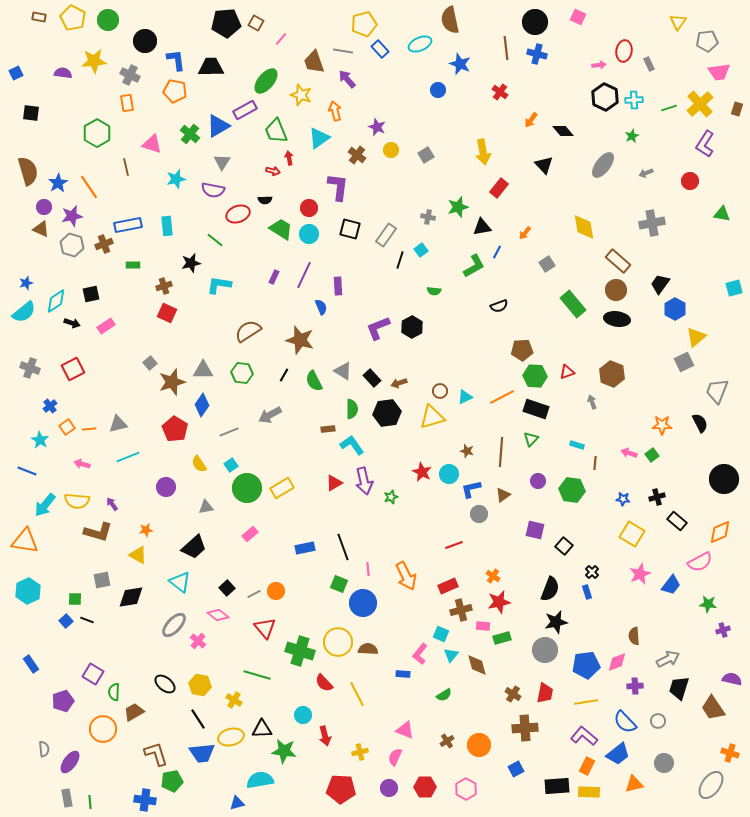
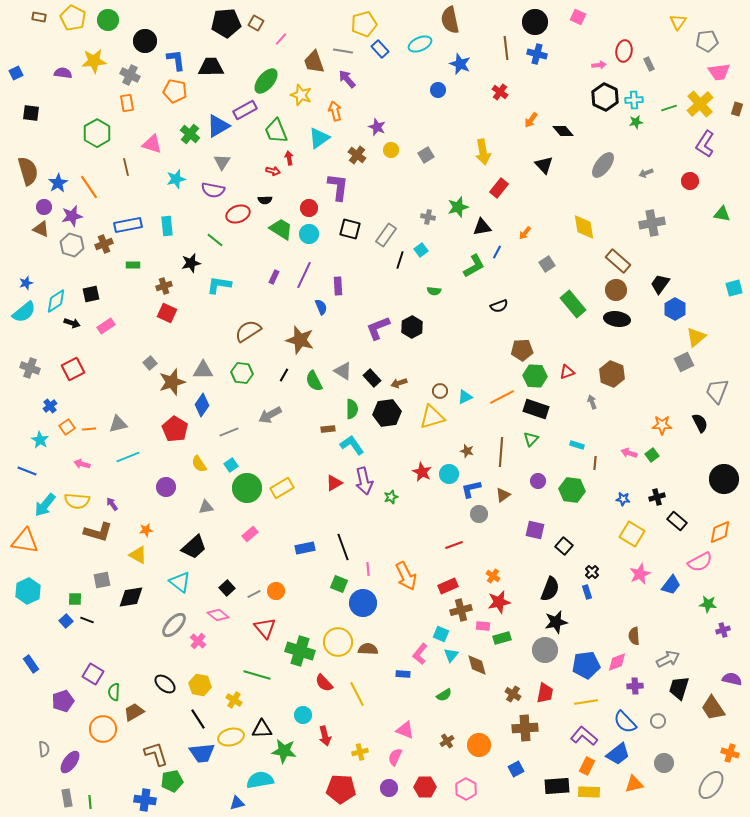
green star at (632, 136): moved 4 px right, 14 px up; rotated 16 degrees clockwise
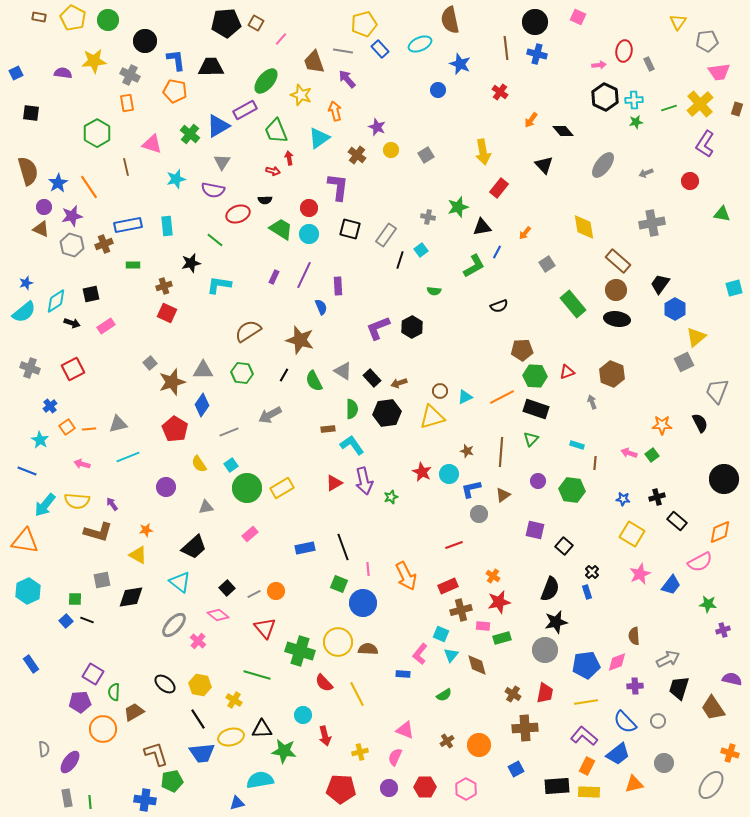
purple pentagon at (63, 701): moved 17 px right, 1 px down; rotated 15 degrees clockwise
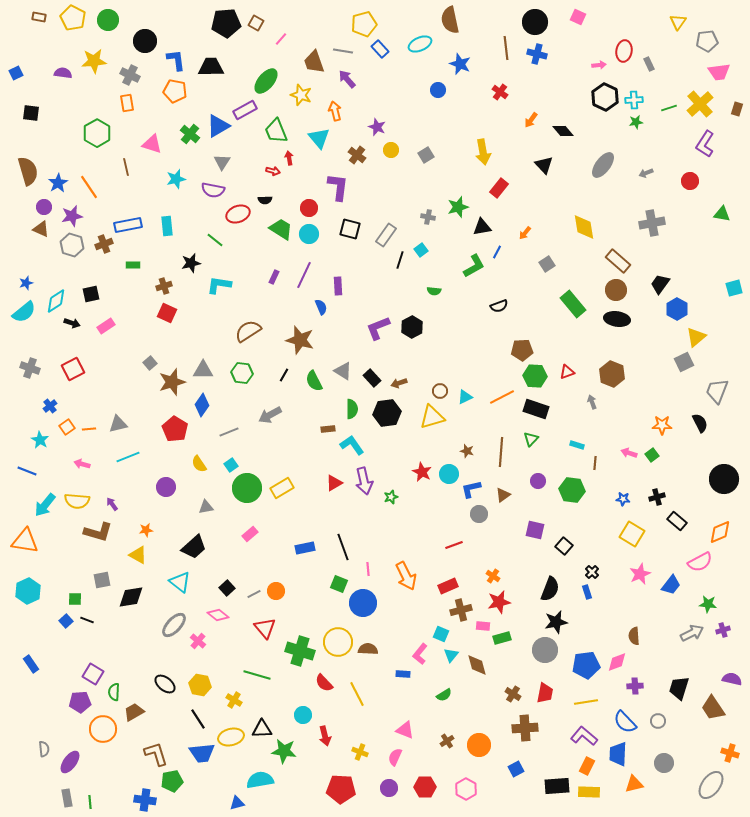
cyan triangle at (319, 138): rotated 35 degrees counterclockwise
blue hexagon at (675, 309): moved 2 px right
gray arrow at (668, 659): moved 24 px right, 26 px up
yellow cross at (360, 752): rotated 35 degrees clockwise
blue trapezoid at (618, 754): rotated 130 degrees clockwise
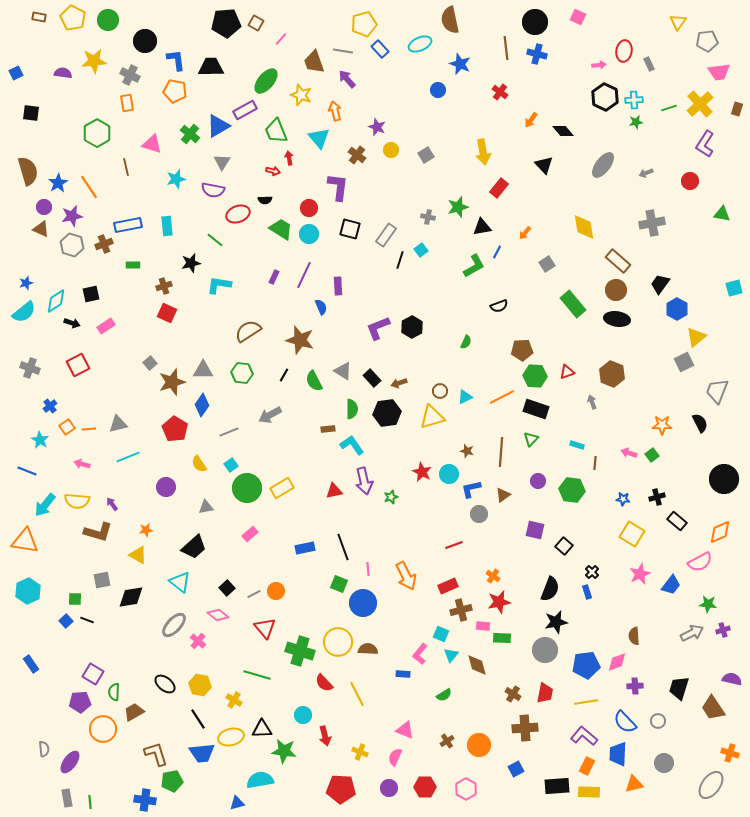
green semicircle at (434, 291): moved 32 px right, 51 px down; rotated 72 degrees counterclockwise
red square at (73, 369): moved 5 px right, 4 px up
red triangle at (334, 483): moved 8 px down; rotated 18 degrees clockwise
green rectangle at (502, 638): rotated 18 degrees clockwise
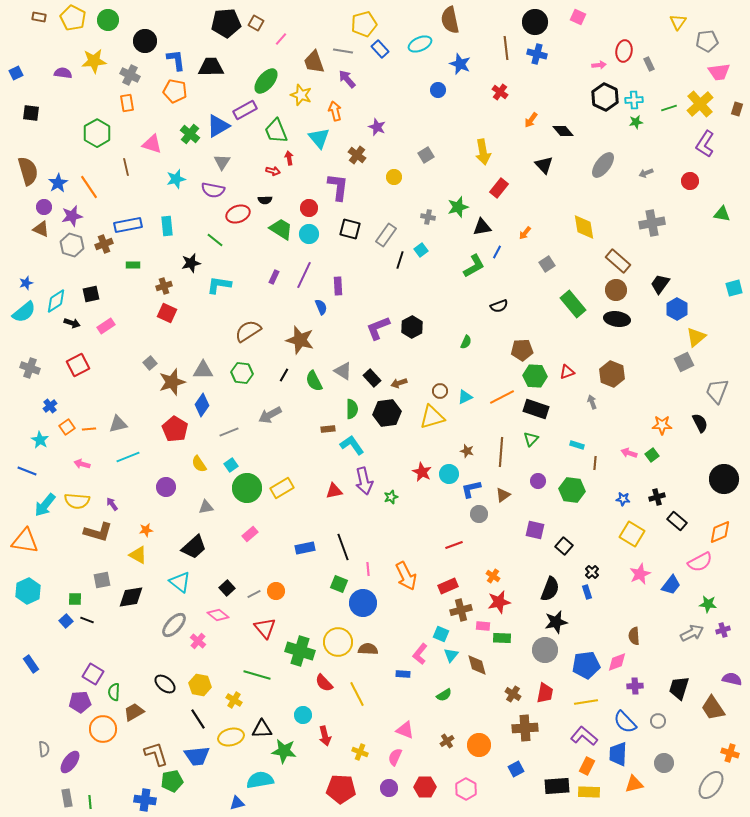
yellow circle at (391, 150): moved 3 px right, 27 px down
blue trapezoid at (202, 753): moved 5 px left, 3 px down
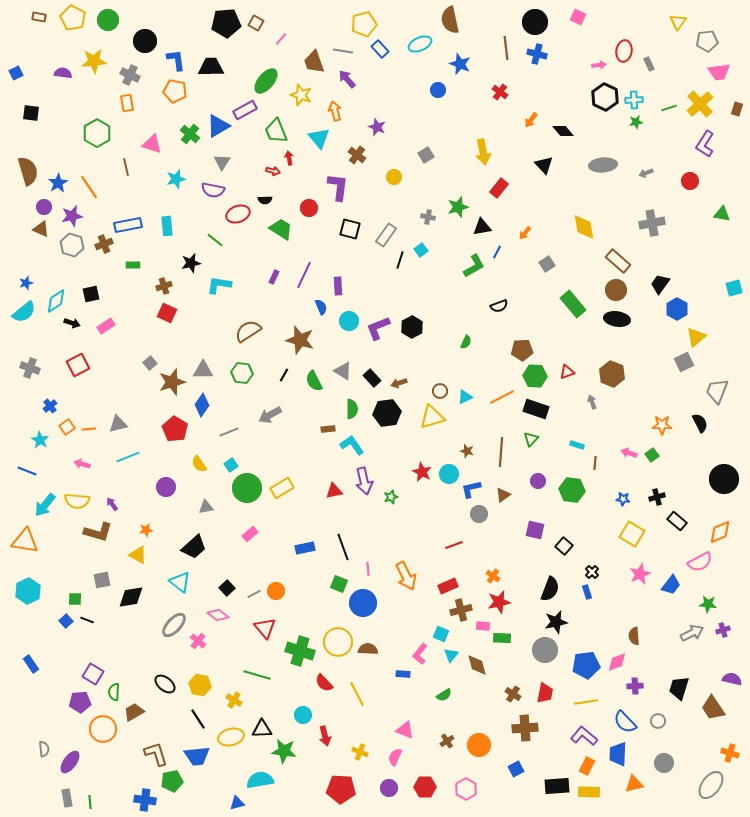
gray ellipse at (603, 165): rotated 48 degrees clockwise
cyan circle at (309, 234): moved 40 px right, 87 px down
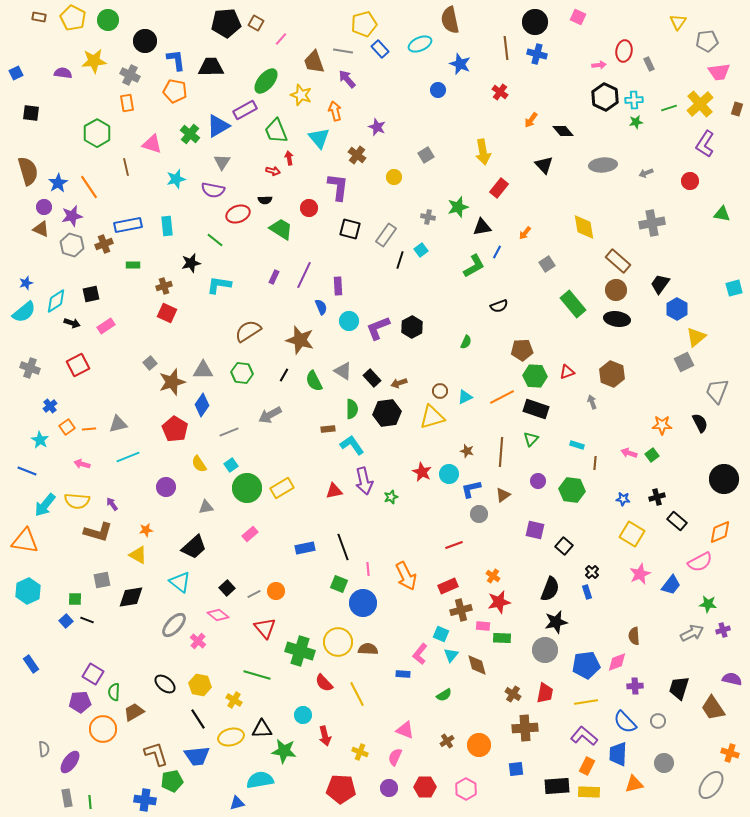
blue square at (516, 769): rotated 21 degrees clockwise
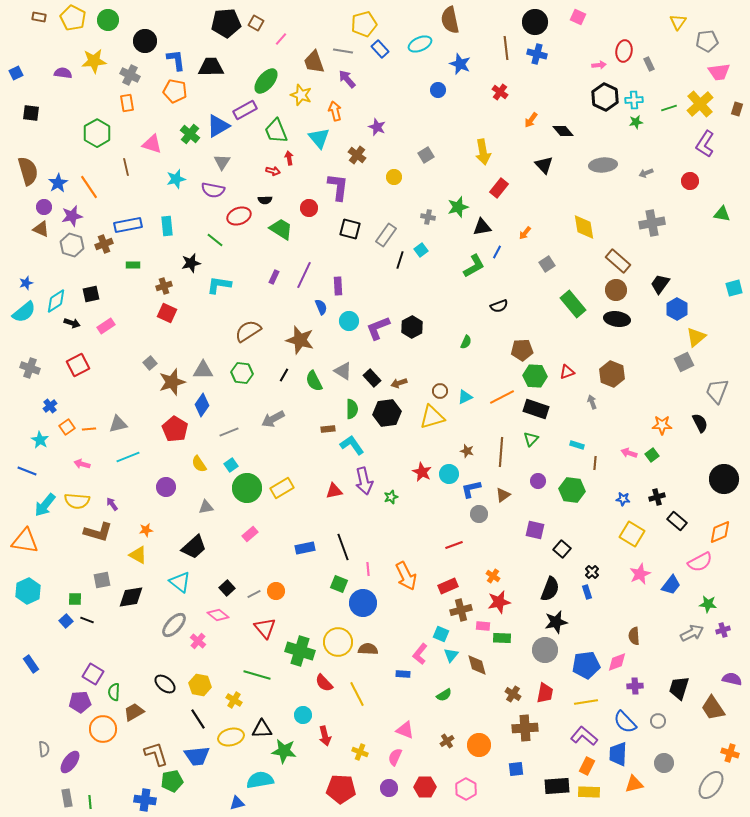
red ellipse at (238, 214): moved 1 px right, 2 px down
gray arrow at (270, 415): moved 3 px right, 4 px down
black square at (564, 546): moved 2 px left, 3 px down
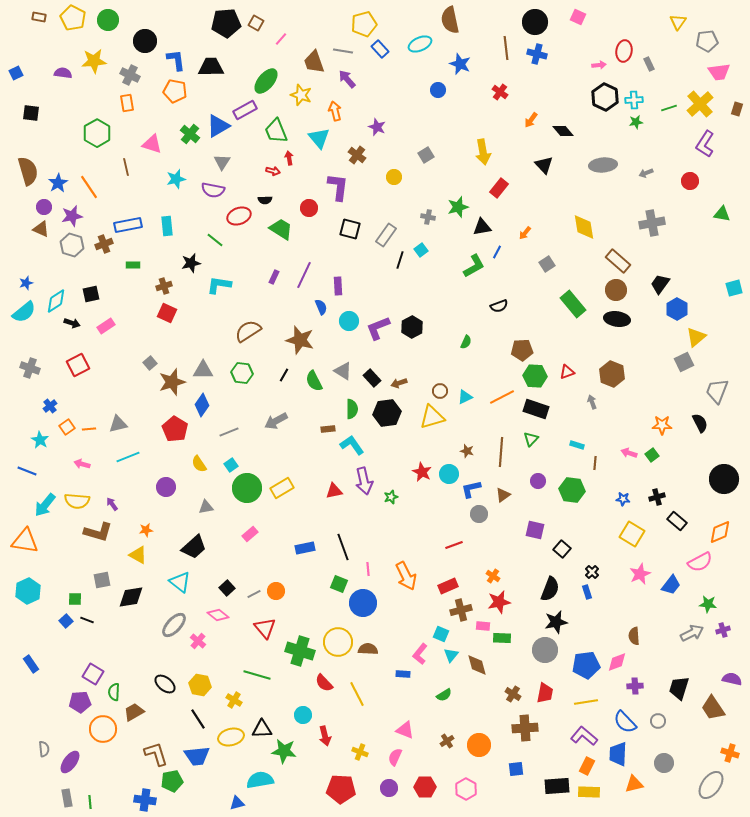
gray arrow at (273, 419): moved 3 px right, 2 px down
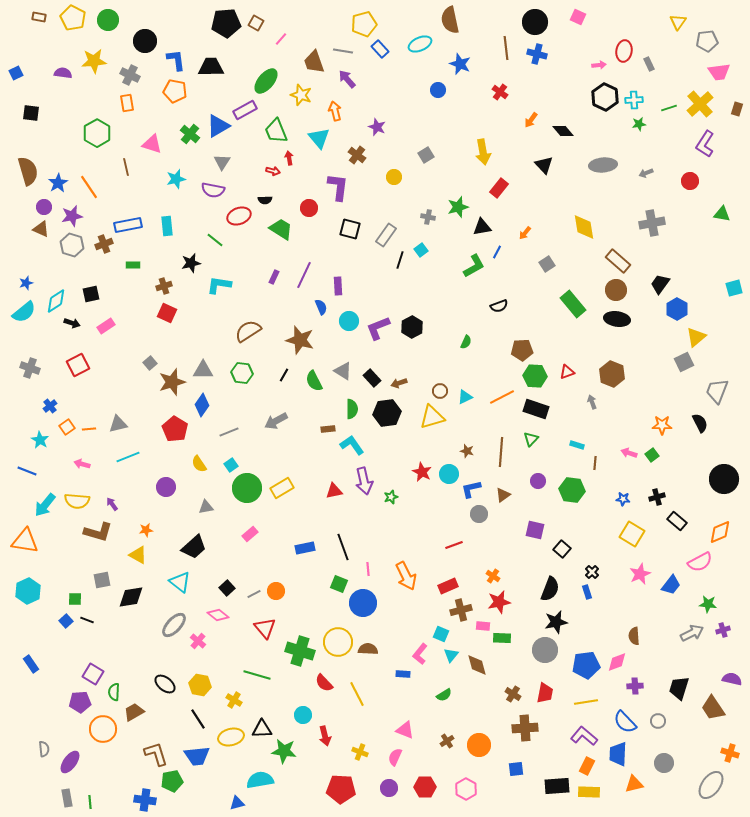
green star at (636, 122): moved 3 px right, 2 px down
